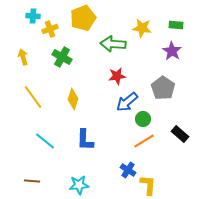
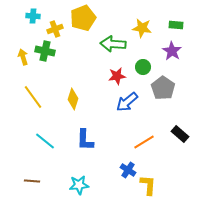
yellow cross: moved 5 px right
green cross: moved 17 px left, 6 px up; rotated 18 degrees counterclockwise
green circle: moved 52 px up
orange line: moved 1 px down
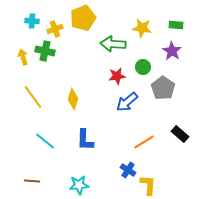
cyan cross: moved 1 px left, 5 px down
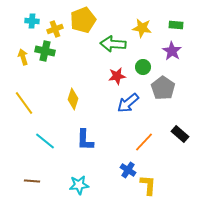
yellow pentagon: moved 2 px down
yellow line: moved 9 px left, 6 px down
blue arrow: moved 1 px right, 1 px down
orange line: rotated 15 degrees counterclockwise
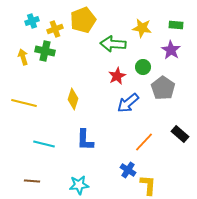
cyan cross: rotated 24 degrees counterclockwise
purple star: moved 1 px left, 1 px up
red star: rotated 18 degrees counterclockwise
yellow line: rotated 40 degrees counterclockwise
cyan line: moved 1 px left, 3 px down; rotated 25 degrees counterclockwise
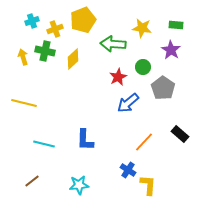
red star: moved 1 px right, 1 px down
yellow diamond: moved 40 px up; rotated 30 degrees clockwise
brown line: rotated 42 degrees counterclockwise
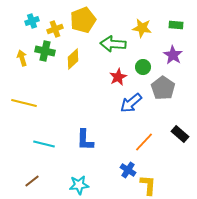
purple star: moved 2 px right, 5 px down
yellow arrow: moved 1 px left, 1 px down
blue arrow: moved 3 px right
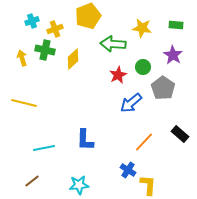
yellow pentagon: moved 5 px right, 4 px up
green cross: moved 1 px up
red star: moved 2 px up
cyan line: moved 4 px down; rotated 25 degrees counterclockwise
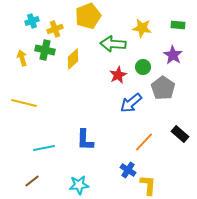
green rectangle: moved 2 px right
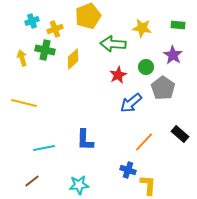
green circle: moved 3 px right
blue cross: rotated 14 degrees counterclockwise
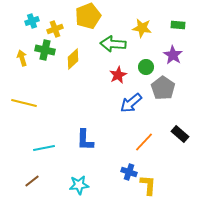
blue cross: moved 1 px right, 2 px down
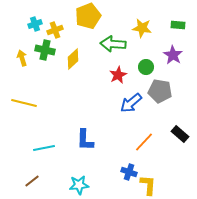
cyan cross: moved 3 px right, 3 px down
yellow cross: moved 1 px down
gray pentagon: moved 3 px left, 3 px down; rotated 25 degrees counterclockwise
